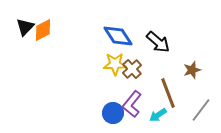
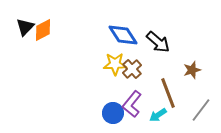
blue diamond: moved 5 px right, 1 px up
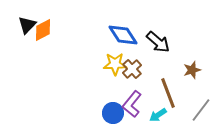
black triangle: moved 2 px right, 2 px up
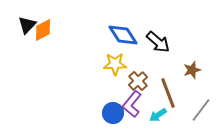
brown cross: moved 6 px right, 12 px down
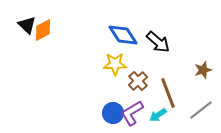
black triangle: rotated 30 degrees counterclockwise
brown star: moved 11 px right
purple L-shape: moved 9 px down; rotated 20 degrees clockwise
gray line: rotated 15 degrees clockwise
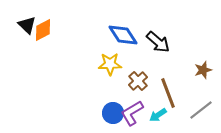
yellow star: moved 5 px left
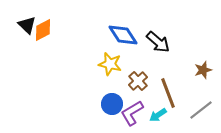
yellow star: rotated 15 degrees clockwise
blue circle: moved 1 px left, 9 px up
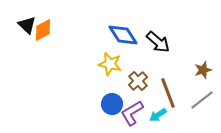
gray line: moved 1 px right, 10 px up
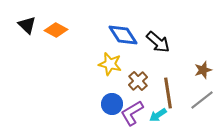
orange diamond: moved 13 px right; rotated 55 degrees clockwise
brown line: rotated 12 degrees clockwise
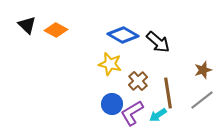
blue diamond: rotated 28 degrees counterclockwise
